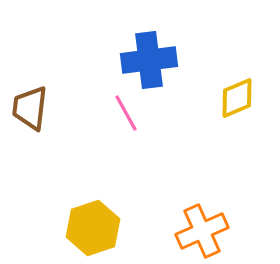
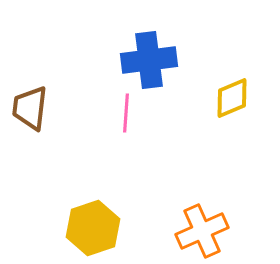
yellow diamond: moved 5 px left
pink line: rotated 33 degrees clockwise
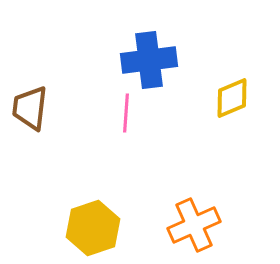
orange cross: moved 8 px left, 6 px up
